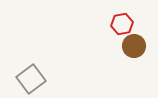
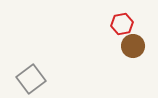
brown circle: moved 1 px left
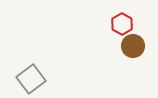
red hexagon: rotated 20 degrees counterclockwise
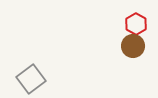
red hexagon: moved 14 px right
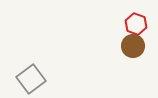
red hexagon: rotated 10 degrees counterclockwise
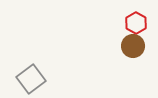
red hexagon: moved 1 px up; rotated 10 degrees clockwise
